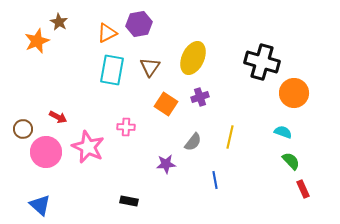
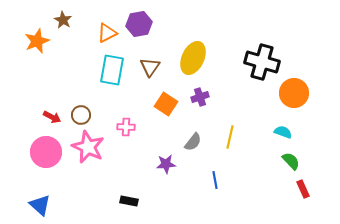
brown star: moved 4 px right, 2 px up
red arrow: moved 6 px left
brown circle: moved 58 px right, 14 px up
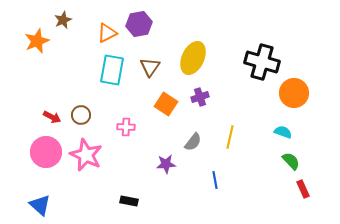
brown star: rotated 18 degrees clockwise
pink star: moved 2 px left, 8 px down
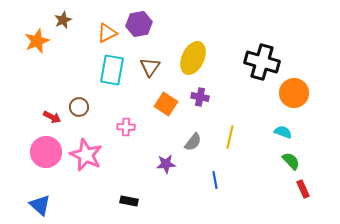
purple cross: rotated 30 degrees clockwise
brown circle: moved 2 px left, 8 px up
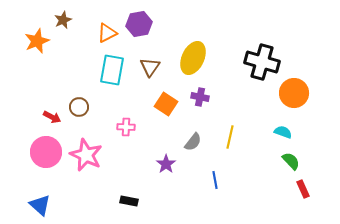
purple star: rotated 30 degrees counterclockwise
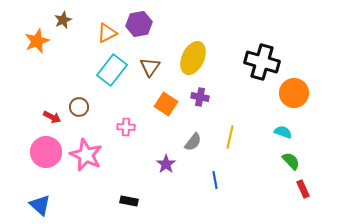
cyan rectangle: rotated 28 degrees clockwise
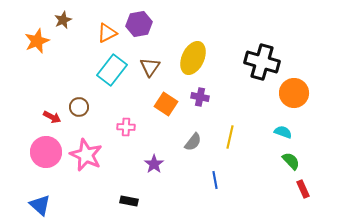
purple star: moved 12 px left
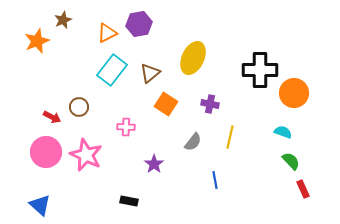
black cross: moved 2 px left, 8 px down; rotated 16 degrees counterclockwise
brown triangle: moved 6 px down; rotated 15 degrees clockwise
purple cross: moved 10 px right, 7 px down
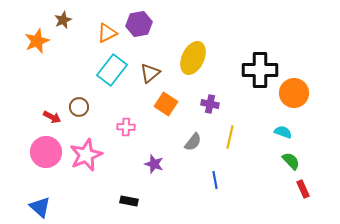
pink star: rotated 24 degrees clockwise
purple star: rotated 18 degrees counterclockwise
blue triangle: moved 2 px down
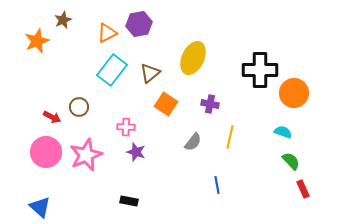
purple star: moved 18 px left, 12 px up
blue line: moved 2 px right, 5 px down
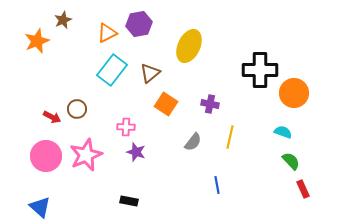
yellow ellipse: moved 4 px left, 12 px up
brown circle: moved 2 px left, 2 px down
pink circle: moved 4 px down
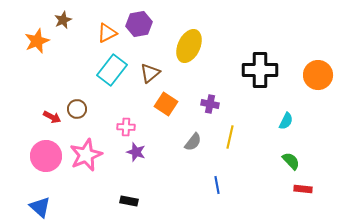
orange circle: moved 24 px right, 18 px up
cyan semicircle: moved 3 px right, 11 px up; rotated 96 degrees clockwise
red rectangle: rotated 60 degrees counterclockwise
